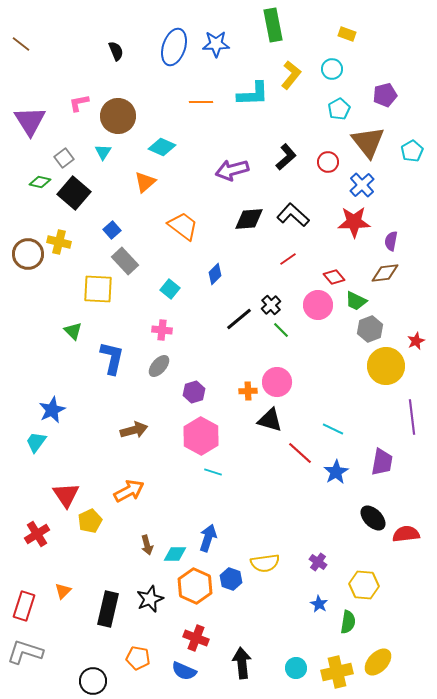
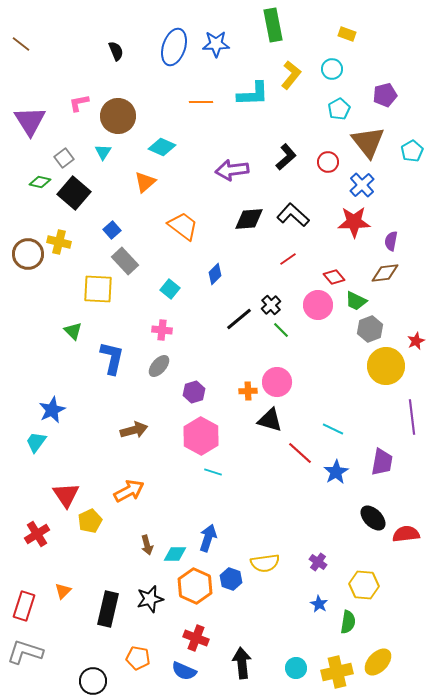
purple arrow at (232, 170): rotated 8 degrees clockwise
black star at (150, 599): rotated 8 degrees clockwise
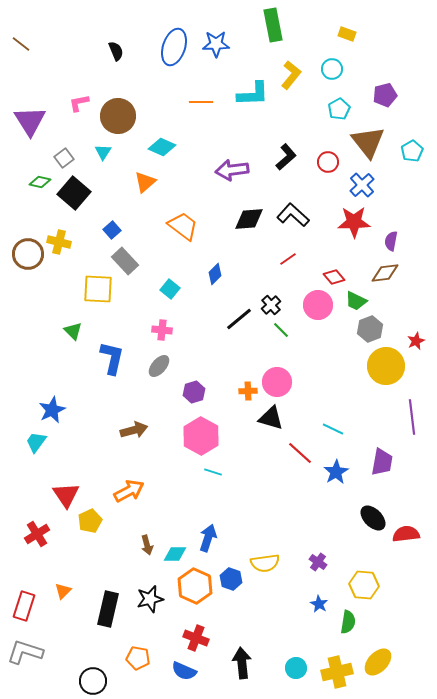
black triangle at (270, 420): moved 1 px right, 2 px up
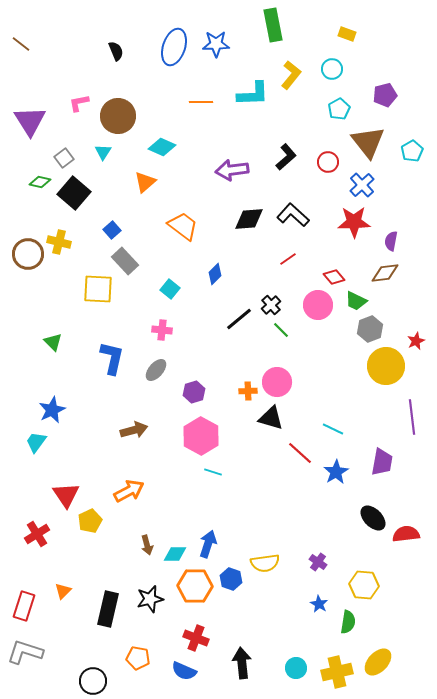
green triangle at (73, 331): moved 20 px left, 11 px down
gray ellipse at (159, 366): moved 3 px left, 4 px down
blue arrow at (208, 538): moved 6 px down
orange hexagon at (195, 586): rotated 24 degrees counterclockwise
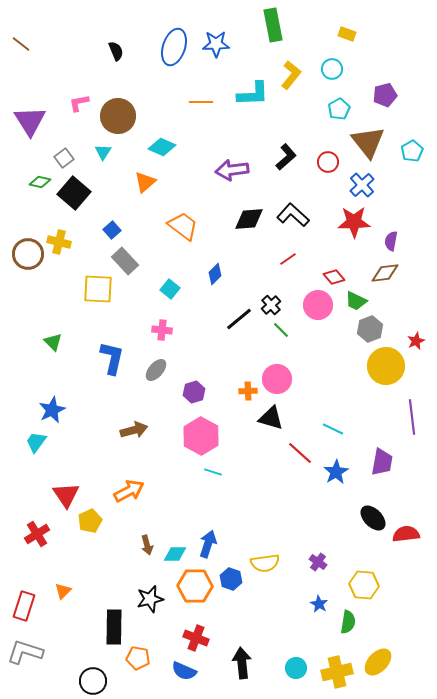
pink circle at (277, 382): moved 3 px up
black rectangle at (108, 609): moved 6 px right, 18 px down; rotated 12 degrees counterclockwise
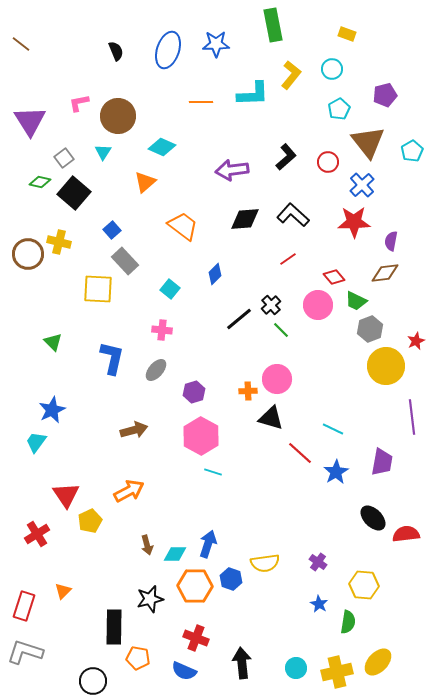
blue ellipse at (174, 47): moved 6 px left, 3 px down
black diamond at (249, 219): moved 4 px left
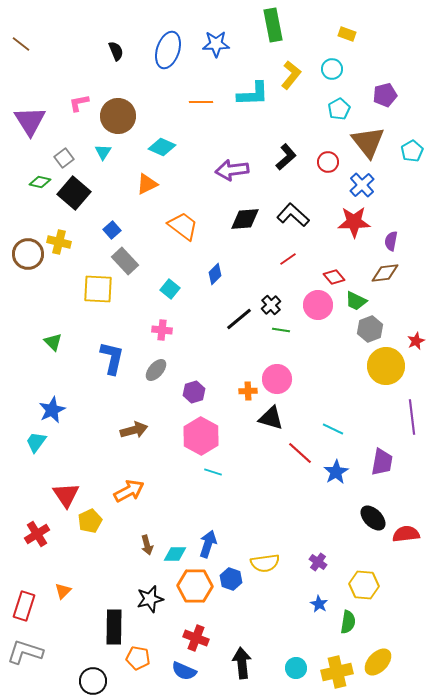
orange triangle at (145, 182): moved 2 px right, 2 px down; rotated 15 degrees clockwise
green line at (281, 330): rotated 36 degrees counterclockwise
